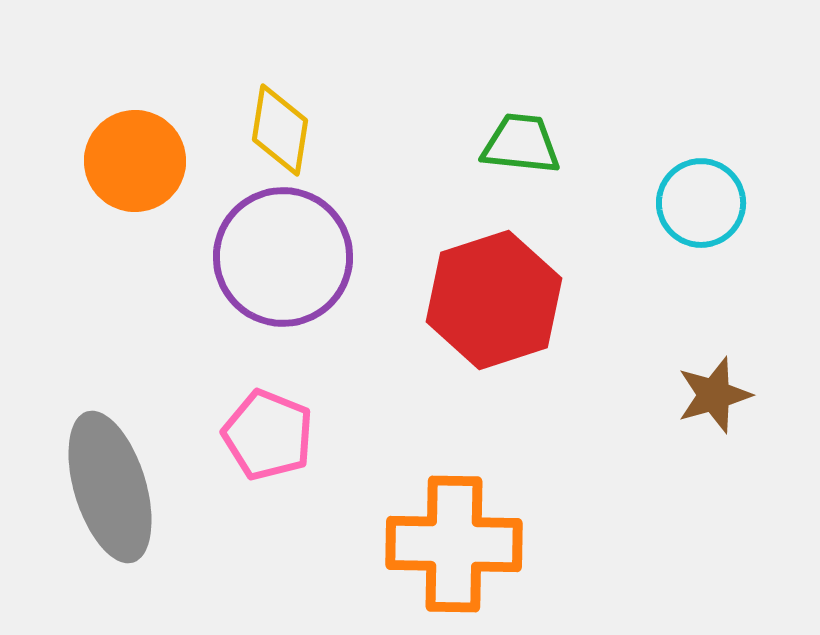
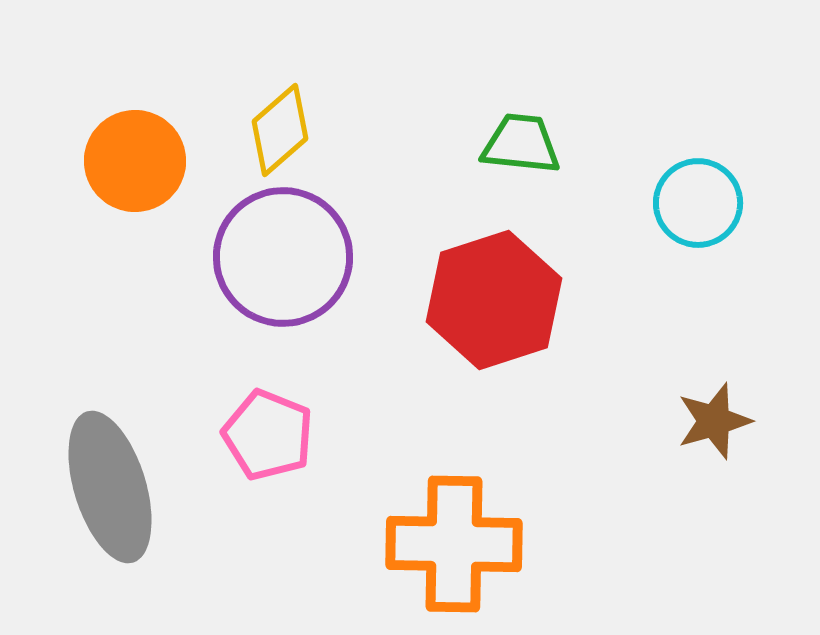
yellow diamond: rotated 40 degrees clockwise
cyan circle: moved 3 px left
brown star: moved 26 px down
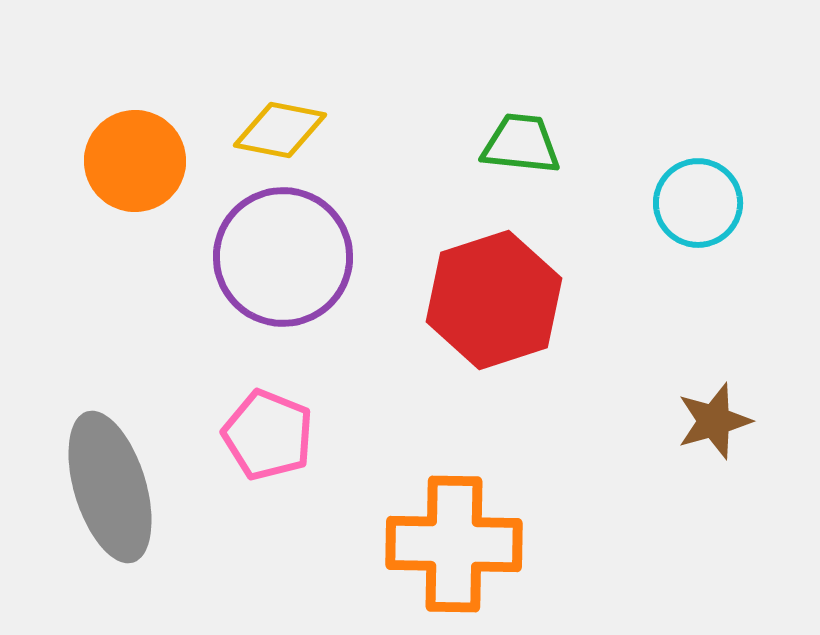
yellow diamond: rotated 52 degrees clockwise
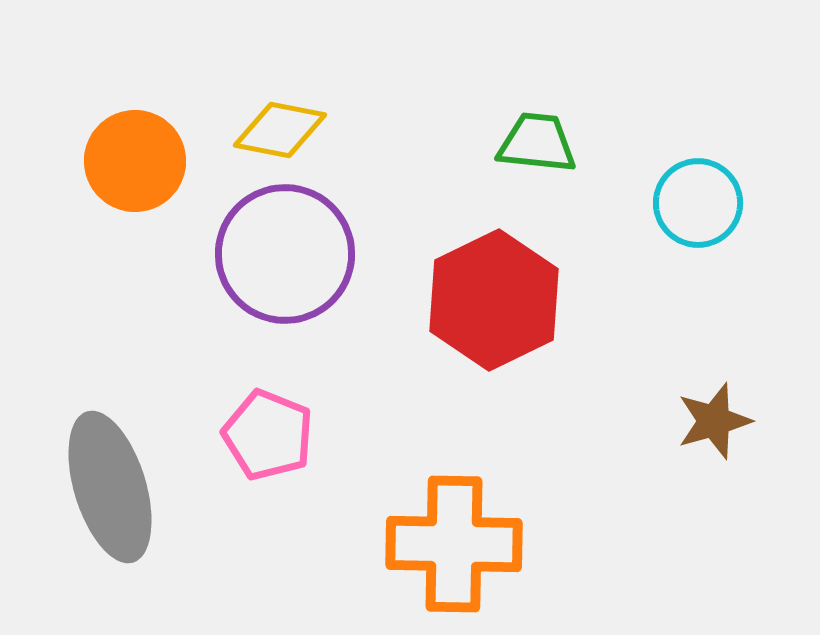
green trapezoid: moved 16 px right, 1 px up
purple circle: moved 2 px right, 3 px up
red hexagon: rotated 8 degrees counterclockwise
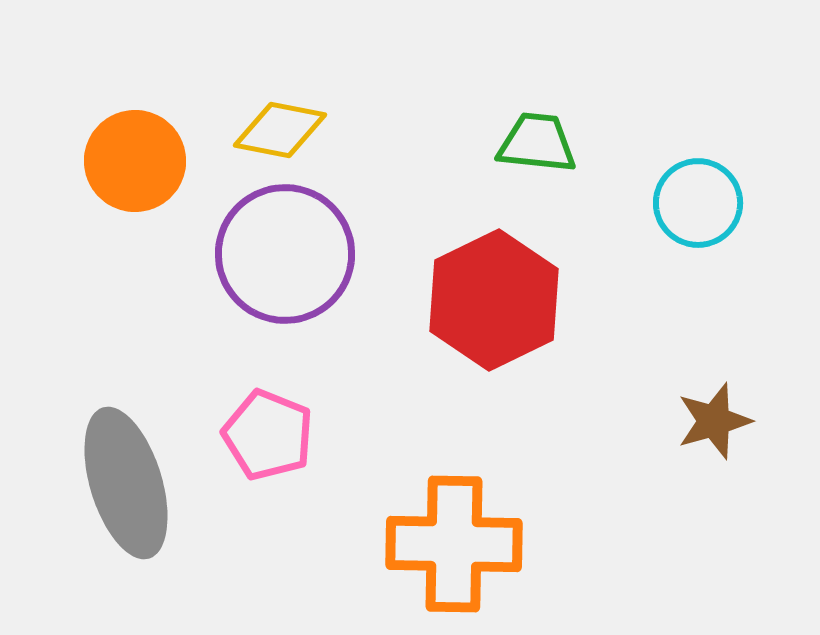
gray ellipse: moved 16 px right, 4 px up
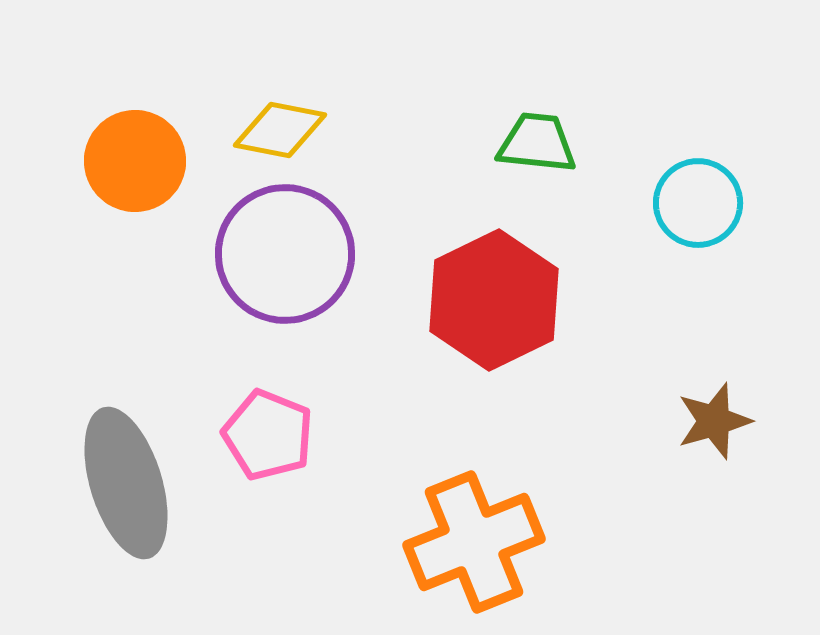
orange cross: moved 20 px right, 2 px up; rotated 23 degrees counterclockwise
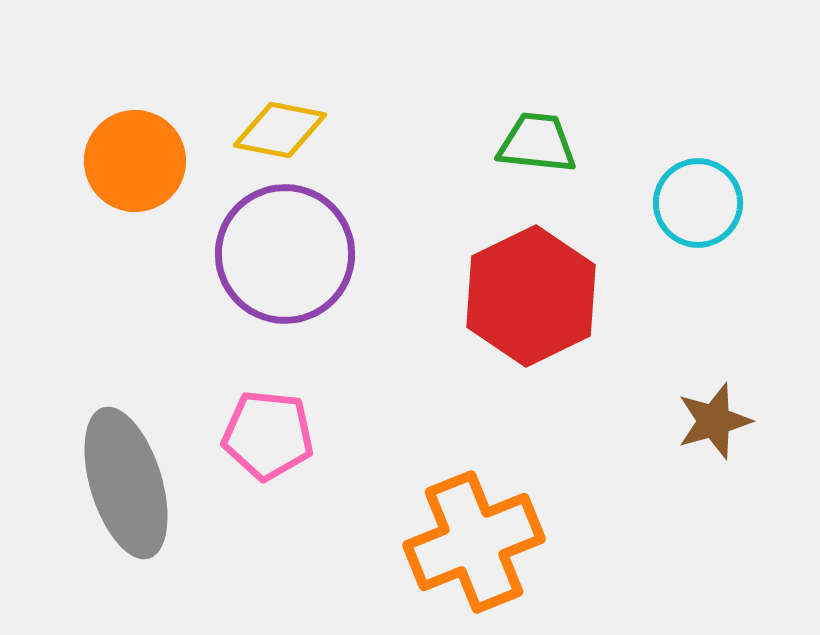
red hexagon: moved 37 px right, 4 px up
pink pentagon: rotated 16 degrees counterclockwise
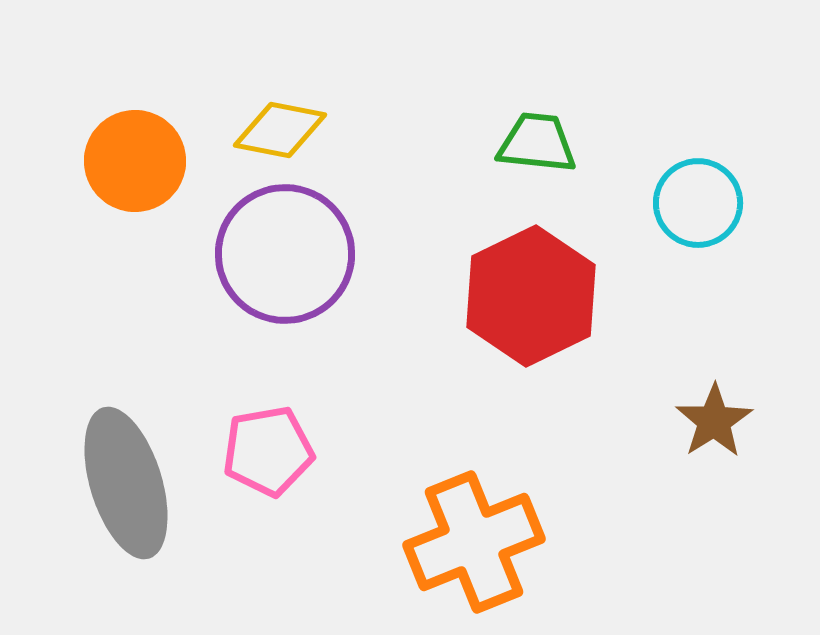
brown star: rotated 16 degrees counterclockwise
pink pentagon: moved 16 px down; rotated 16 degrees counterclockwise
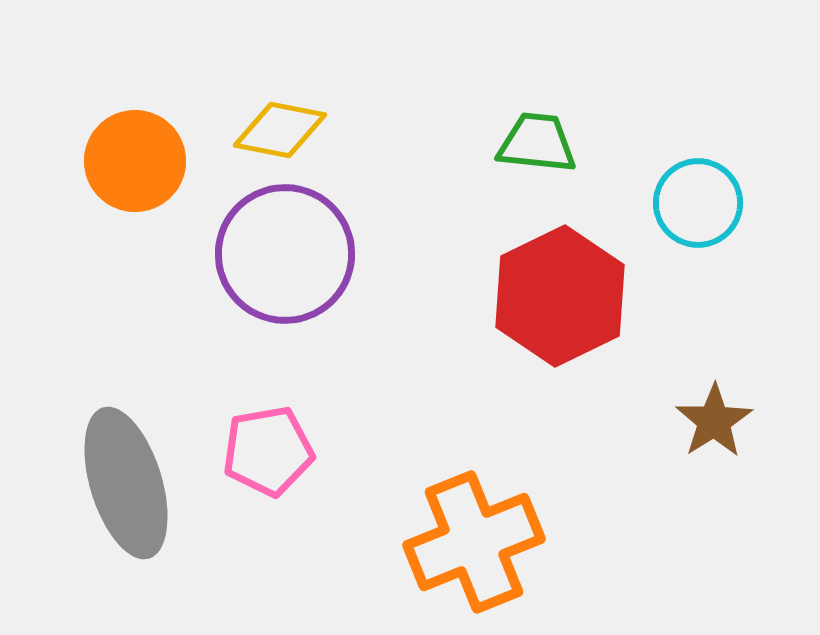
red hexagon: moved 29 px right
